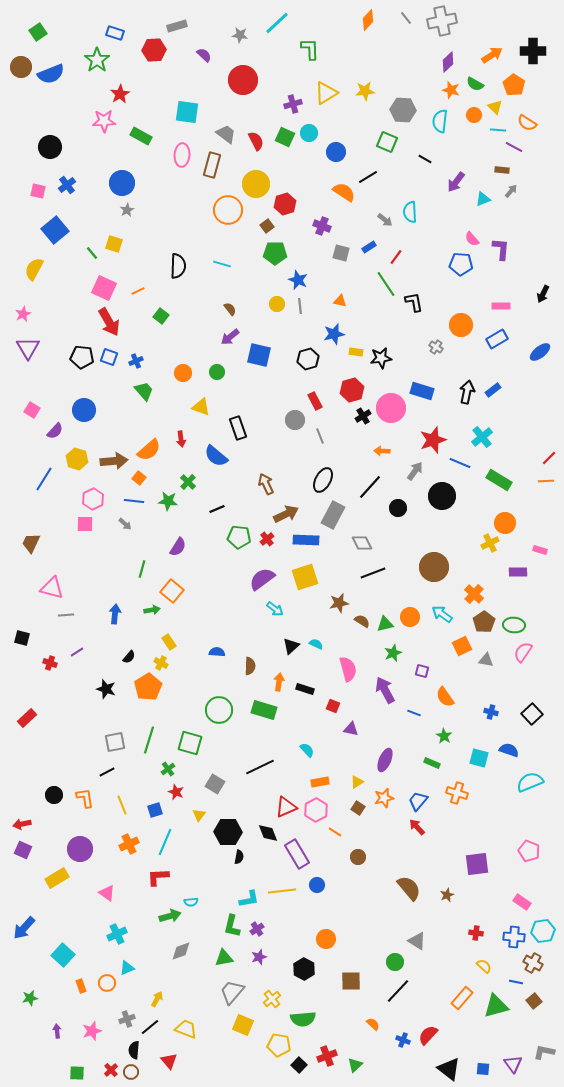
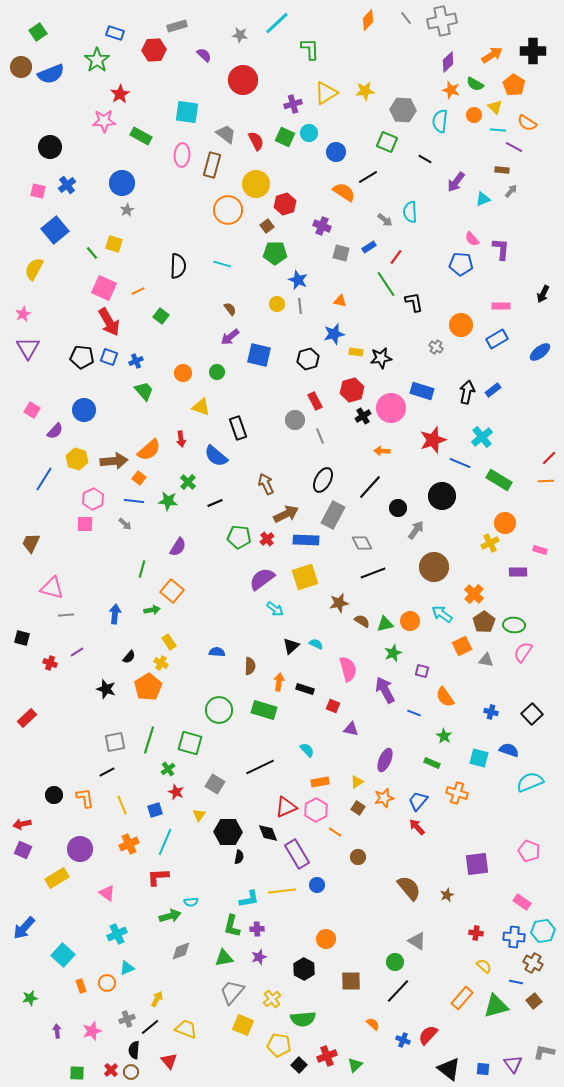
gray arrow at (415, 471): moved 1 px right, 59 px down
black line at (217, 509): moved 2 px left, 6 px up
orange circle at (410, 617): moved 4 px down
purple cross at (257, 929): rotated 32 degrees clockwise
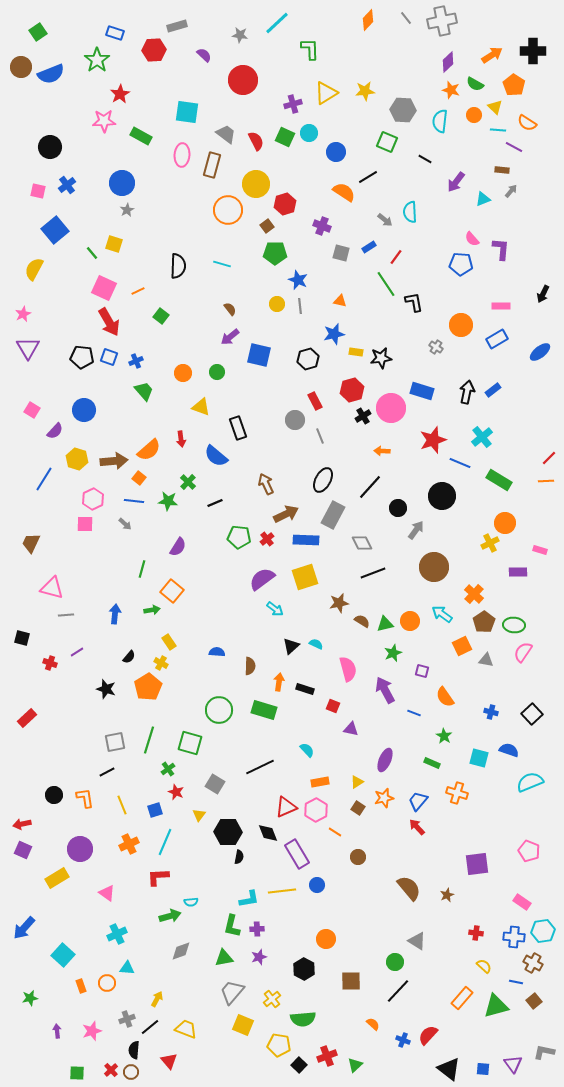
cyan triangle at (127, 968): rotated 28 degrees clockwise
